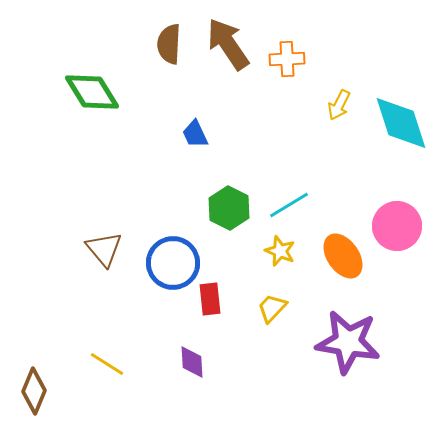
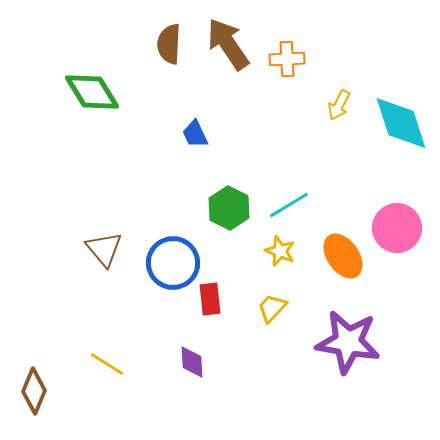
pink circle: moved 2 px down
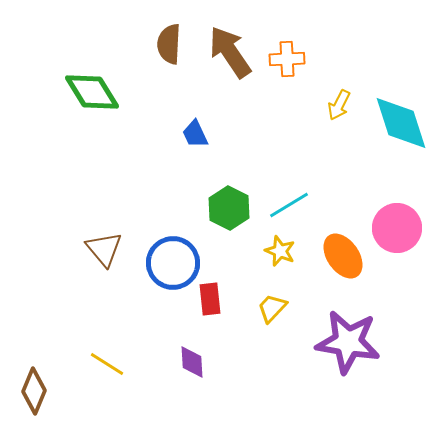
brown arrow: moved 2 px right, 8 px down
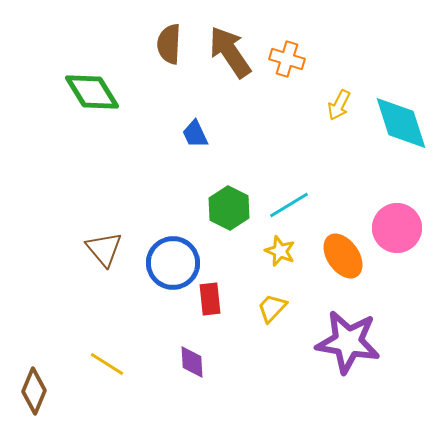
orange cross: rotated 20 degrees clockwise
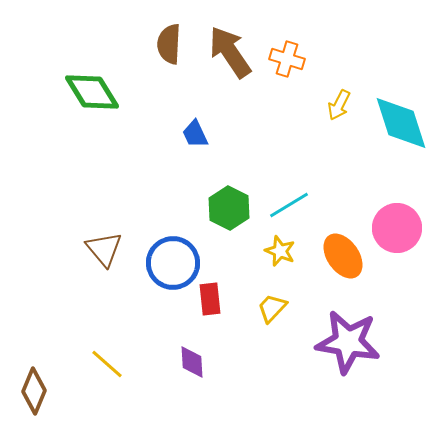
yellow line: rotated 9 degrees clockwise
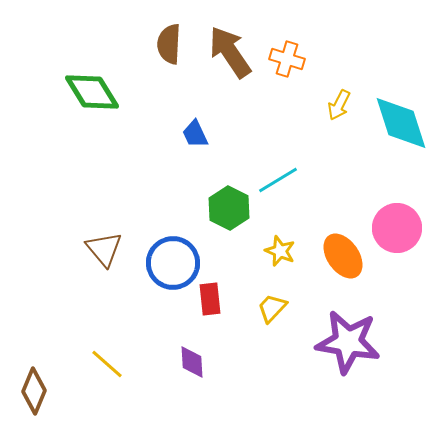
cyan line: moved 11 px left, 25 px up
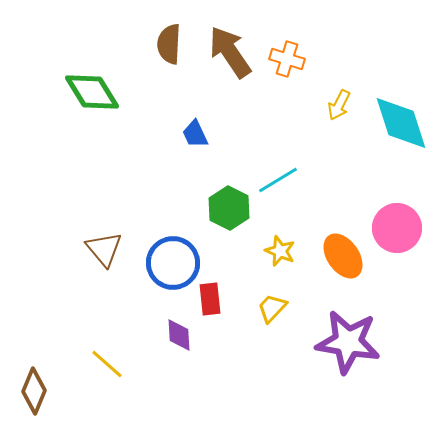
purple diamond: moved 13 px left, 27 px up
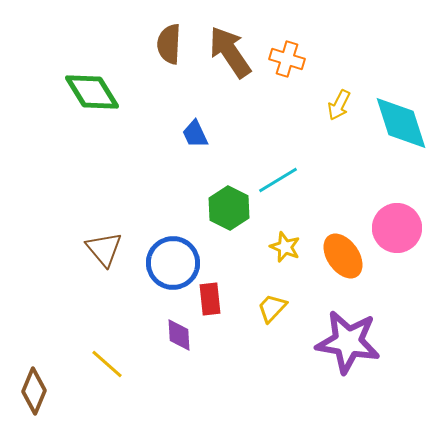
yellow star: moved 5 px right, 4 px up
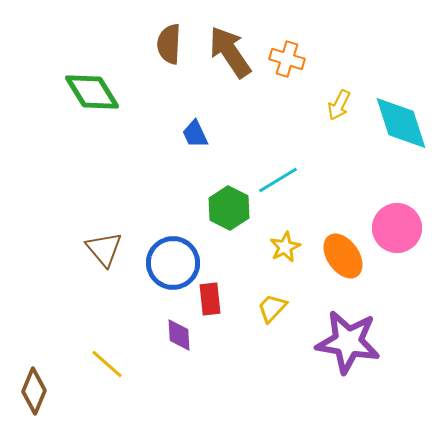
yellow star: rotated 24 degrees clockwise
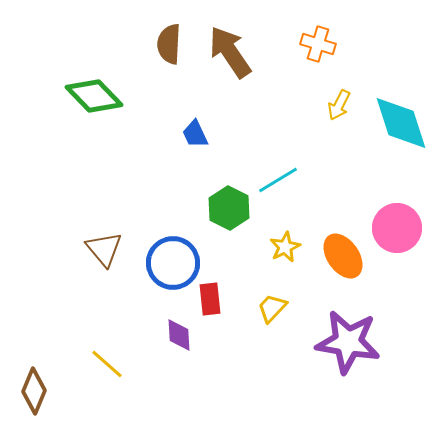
orange cross: moved 31 px right, 15 px up
green diamond: moved 2 px right, 4 px down; rotated 12 degrees counterclockwise
